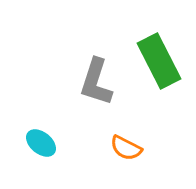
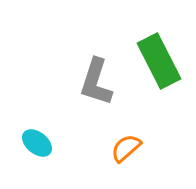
cyan ellipse: moved 4 px left
orange semicircle: rotated 112 degrees clockwise
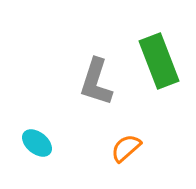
green rectangle: rotated 6 degrees clockwise
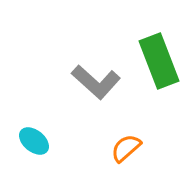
gray L-shape: rotated 66 degrees counterclockwise
cyan ellipse: moved 3 px left, 2 px up
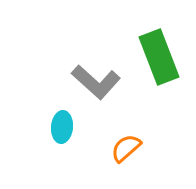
green rectangle: moved 4 px up
cyan ellipse: moved 28 px right, 14 px up; rotated 56 degrees clockwise
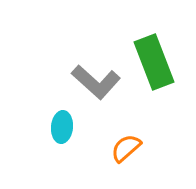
green rectangle: moved 5 px left, 5 px down
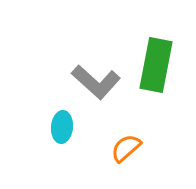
green rectangle: moved 2 px right, 3 px down; rotated 32 degrees clockwise
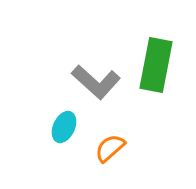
cyan ellipse: moved 2 px right; rotated 20 degrees clockwise
orange semicircle: moved 16 px left
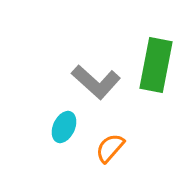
orange semicircle: rotated 8 degrees counterclockwise
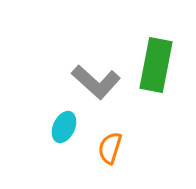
orange semicircle: rotated 24 degrees counterclockwise
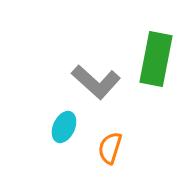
green rectangle: moved 6 px up
